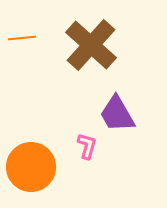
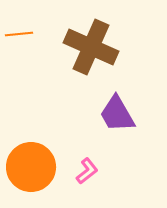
orange line: moved 3 px left, 4 px up
brown cross: moved 2 px down; rotated 18 degrees counterclockwise
pink L-shape: moved 25 px down; rotated 36 degrees clockwise
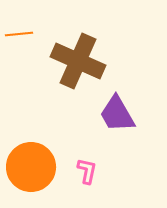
brown cross: moved 13 px left, 14 px down
pink L-shape: rotated 40 degrees counterclockwise
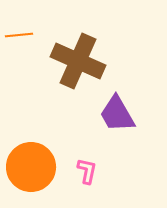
orange line: moved 1 px down
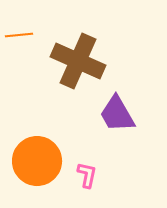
orange circle: moved 6 px right, 6 px up
pink L-shape: moved 4 px down
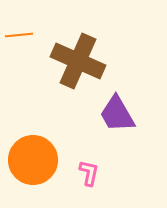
orange circle: moved 4 px left, 1 px up
pink L-shape: moved 2 px right, 2 px up
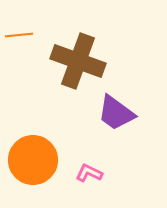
brown cross: rotated 4 degrees counterclockwise
purple trapezoid: moved 1 px left, 1 px up; rotated 24 degrees counterclockwise
pink L-shape: rotated 76 degrees counterclockwise
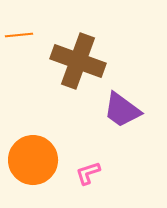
purple trapezoid: moved 6 px right, 3 px up
pink L-shape: moved 1 px left; rotated 44 degrees counterclockwise
